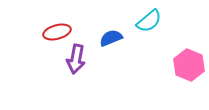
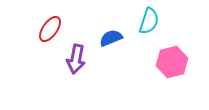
cyan semicircle: rotated 32 degrees counterclockwise
red ellipse: moved 7 px left, 3 px up; rotated 40 degrees counterclockwise
pink hexagon: moved 17 px left, 3 px up; rotated 24 degrees clockwise
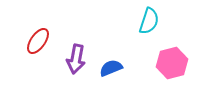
red ellipse: moved 12 px left, 12 px down
blue semicircle: moved 30 px down
pink hexagon: moved 1 px down
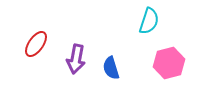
red ellipse: moved 2 px left, 3 px down
pink hexagon: moved 3 px left
blue semicircle: rotated 85 degrees counterclockwise
